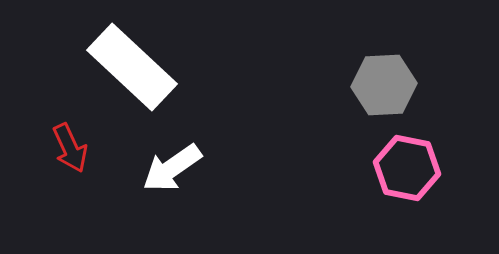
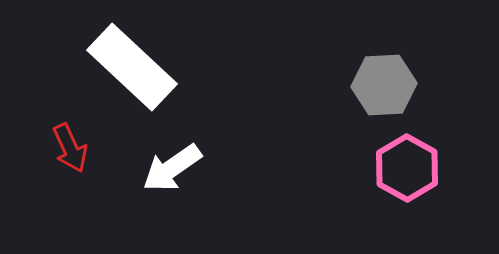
pink hexagon: rotated 18 degrees clockwise
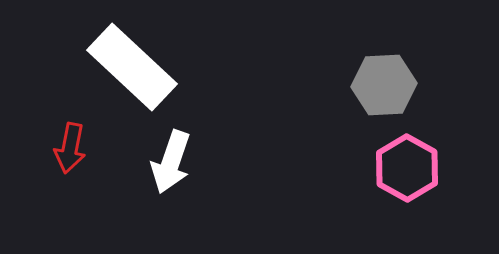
red arrow: rotated 36 degrees clockwise
white arrow: moved 1 px left, 6 px up; rotated 36 degrees counterclockwise
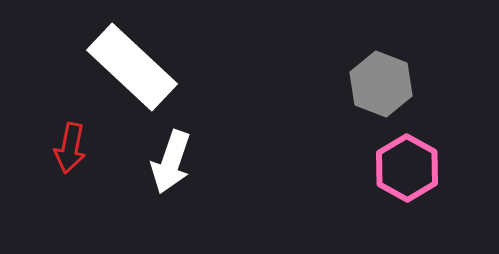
gray hexagon: moved 3 px left, 1 px up; rotated 24 degrees clockwise
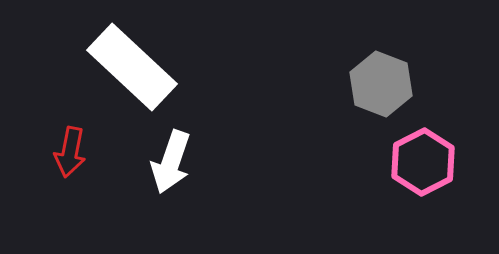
red arrow: moved 4 px down
pink hexagon: moved 16 px right, 6 px up; rotated 4 degrees clockwise
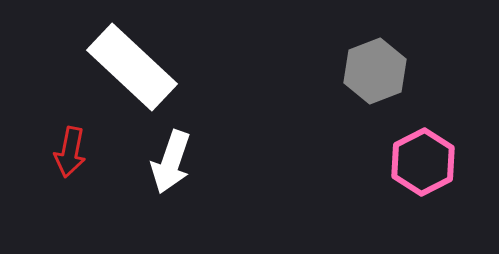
gray hexagon: moved 6 px left, 13 px up; rotated 18 degrees clockwise
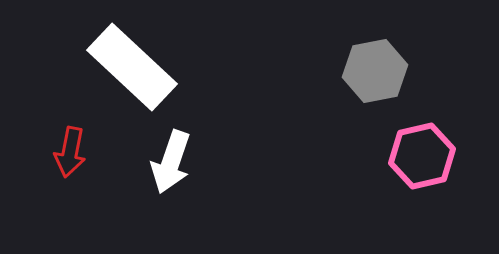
gray hexagon: rotated 10 degrees clockwise
pink hexagon: moved 1 px left, 6 px up; rotated 14 degrees clockwise
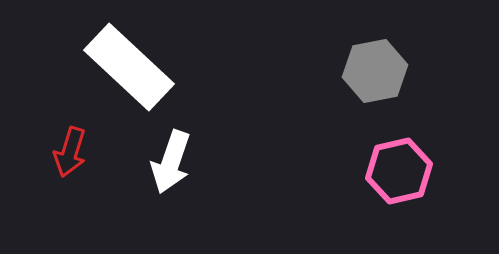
white rectangle: moved 3 px left
red arrow: rotated 6 degrees clockwise
pink hexagon: moved 23 px left, 15 px down
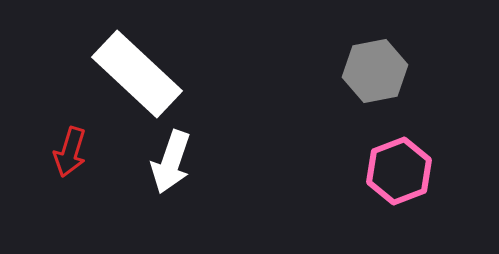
white rectangle: moved 8 px right, 7 px down
pink hexagon: rotated 8 degrees counterclockwise
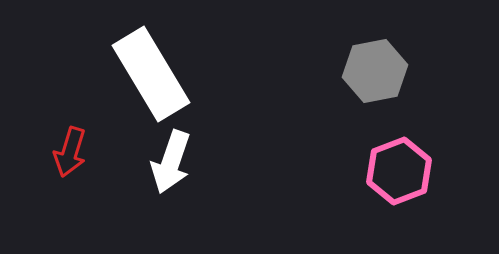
white rectangle: moved 14 px right; rotated 16 degrees clockwise
